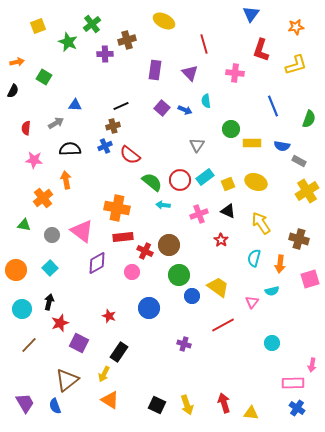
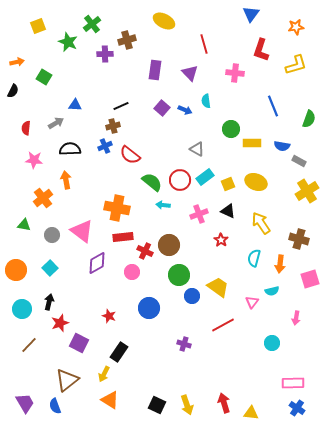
gray triangle at (197, 145): moved 4 px down; rotated 35 degrees counterclockwise
pink arrow at (312, 365): moved 16 px left, 47 px up
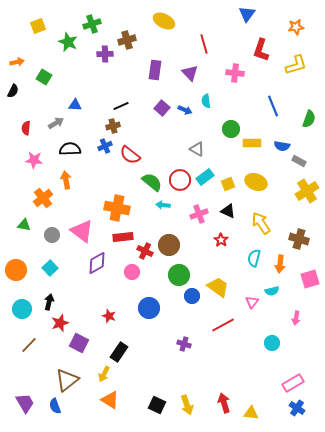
blue triangle at (251, 14): moved 4 px left
green cross at (92, 24): rotated 18 degrees clockwise
pink rectangle at (293, 383): rotated 30 degrees counterclockwise
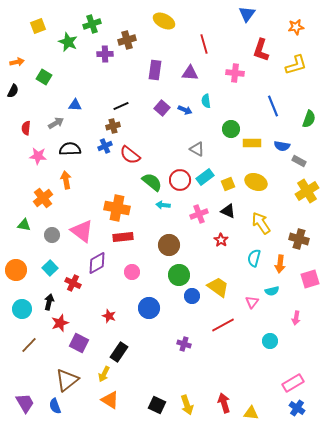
purple triangle at (190, 73): rotated 42 degrees counterclockwise
pink star at (34, 160): moved 4 px right, 4 px up
red cross at (145, 251): moved 72 px left, 32 px down
cyan circle at (272, 343): moved 2 px left, 2 px up
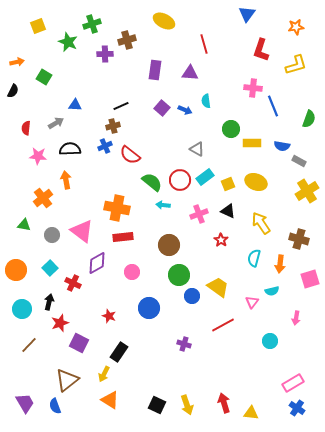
pink cross at (235, 73): moved 18 px right, 15 px down
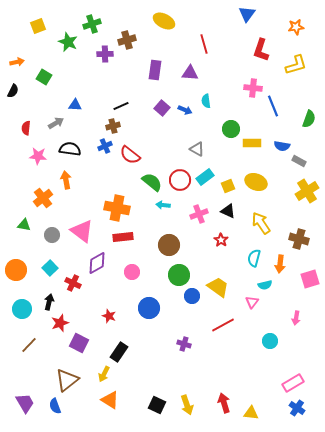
black semicircle at (70, 149): rotated 10 degrees clockwise
yellow square at (228, 184): moved 2 px down
cyan semicircle at (272, 291): moved 7 px left, 6 px up
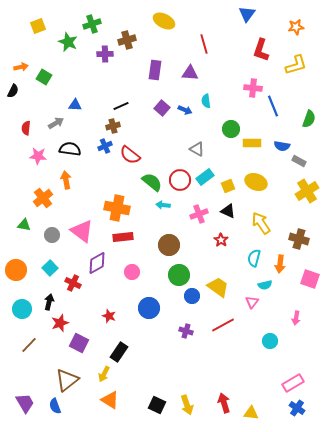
orange arrow at (17, 62): moved 4 px right, 5 px down
pink square at (310, 279): rotated 36 degrees clockwise
purple cross at (184, 344): moved 2 px right, 13 px up
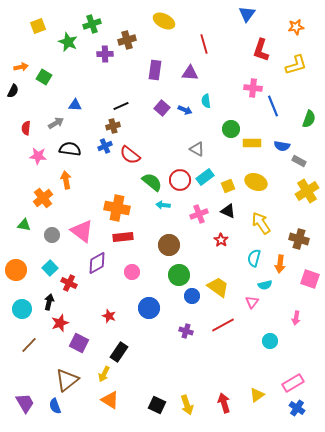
red cross at (73, 283): moved 4 px left
yellow triangle at (251, 413): moved 6 px right, 18 px up; rotated 42 degrees counterclockwise
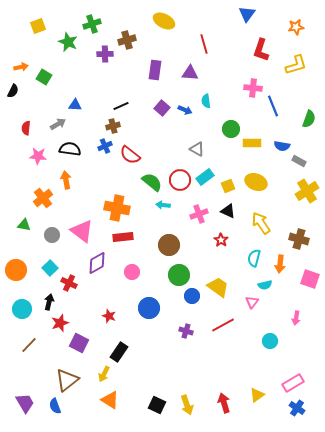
gray arrow at (56, 123): moved 2 px right, 1 px down
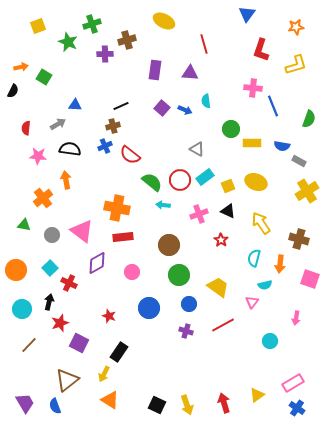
blue circle at (192, 296): moved 3 px left, 8 px down
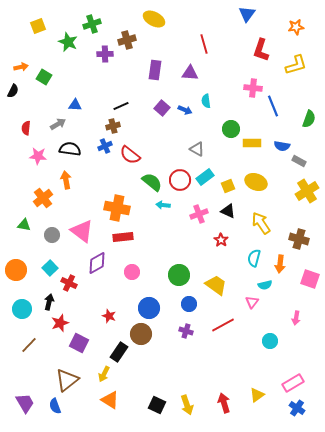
yellow ellipse at (164, 21): moved 10 px left, 2 px up
brown circle at (169, 245): moved 28 px left, 89 px down
yellow trapezoid at (218, 287): moved 2 px left, 2 px up
